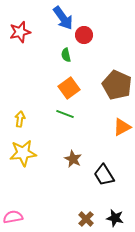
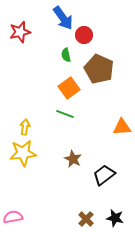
brown pentagon: moved 18 px left, 16 px up
yellow arrow: moved 5 px right, 8 px down
orange triangle: rotated 24 degrees clockwise
black trapezoid: rotated 85 degrees clockwise
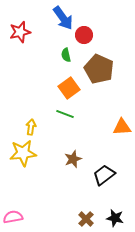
yellow arrow: moved 6 px right
brown star: rotated 24 degrees clockwise
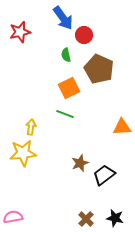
orange square: rotated 10 degrees clockwise
brown star: moved 7 px right, 4 px down
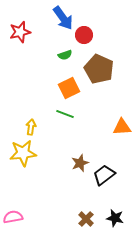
green semicircle: moved 1 px left; rotated 96 degrees counterclockwise
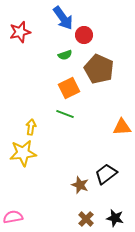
brown star: moved 22 px down; rotated 30 degrees counterclockwise
black trapezoid: moved 2 px right, 1 px up
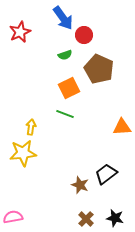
red star: rotated 10 degrees counterclockwise
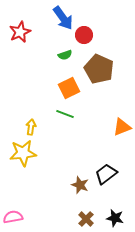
orange triangle: rotated 18 degrees counterclockwise
